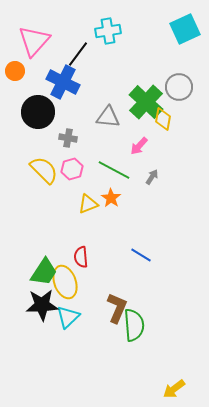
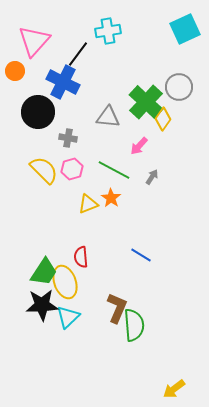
yellow diamond: rotated 25 degrees clockwise
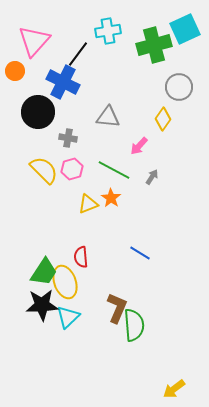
green cross: moved 8 px right, 57 px up; rotated 32 degrees clockwise
blue line: moved 1 px left, 2 px up
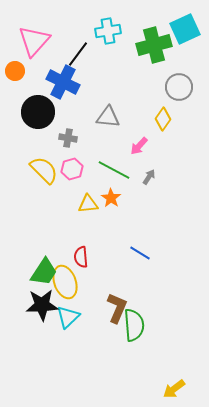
gray arrow: moved 3 px left
yellow triangle: rotated 15 degrees clockwise
